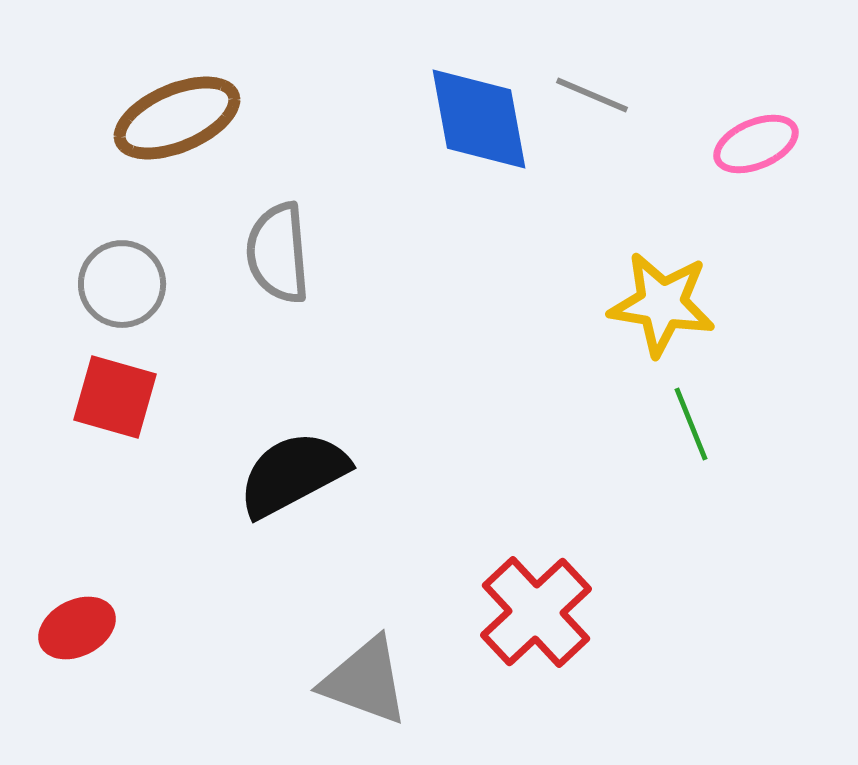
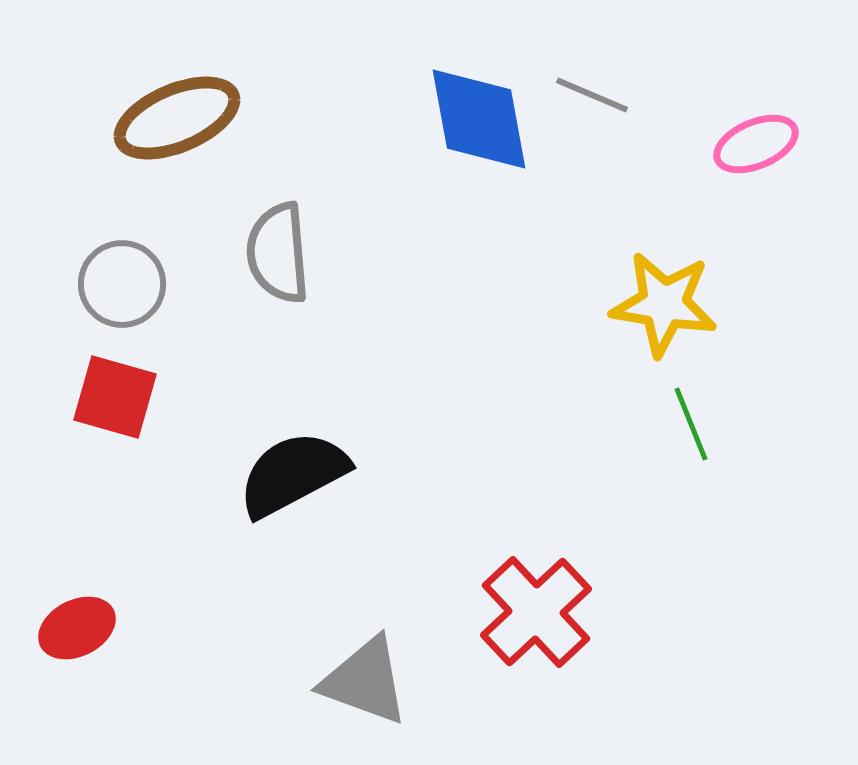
yellow star: moved 2 px right
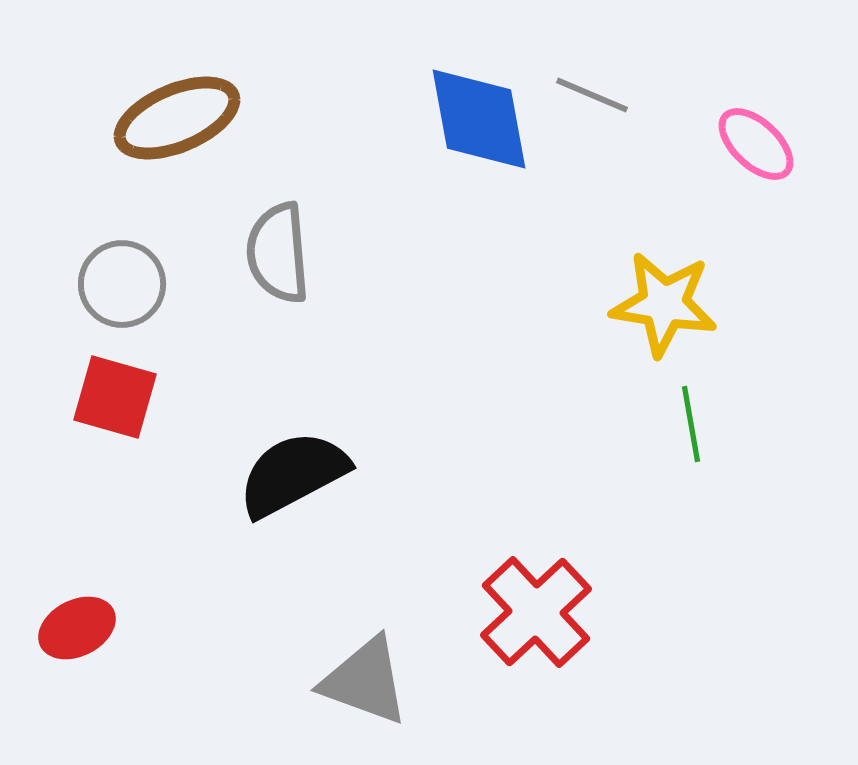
pink ellipse: rotated 66 degrees clockwise
green line: rotated 12 degrees clockwise
